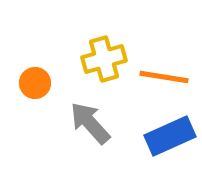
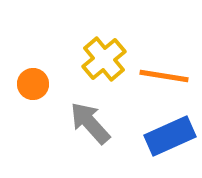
yellow cross: rotated 24 degrees counterclockwise
orange line: moved 1 px up
orange circle: moved 2 px left, 1 px down
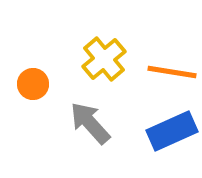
orange line: moved 8 px right, 4 px up
blue rectangle: moved 2 px right, 5 px up
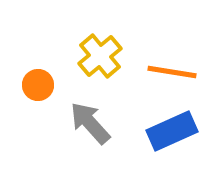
yellow cross: moved 4 px left, 3 px up
orange circle: moved 5 px right, 1 px down
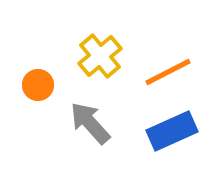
orange line: moved 4 px left; rotated 36 degrees counterclockwise
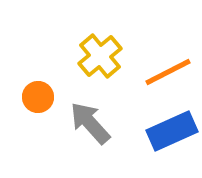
orange circle: moved 12 px down
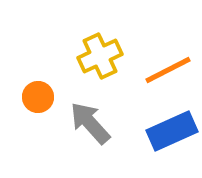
yellow cross: rotated 15 degrees clockwise
orange line: moved 2 px up
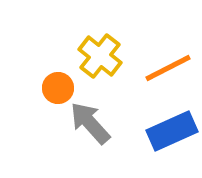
yellow cross: rotated 27 degrees counterclockwise
orange line: moved 2 px up
orange circle: moved 20 px right, 9 px up
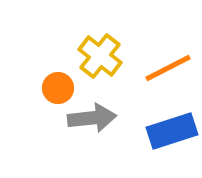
gray arrow: moved 2 px right, 5 px up; rotated 126 degrees clockwise
blue rectangle: rotated 6 degrees clockwise
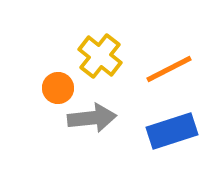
orange line: moved 1 px right, 1 px down
